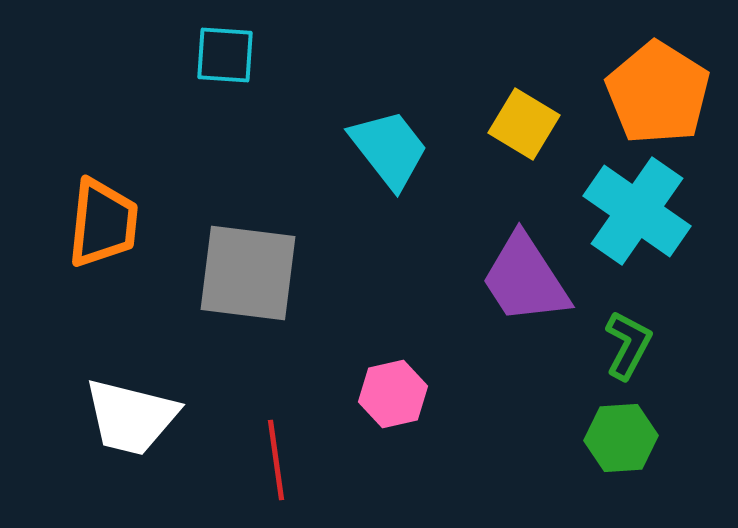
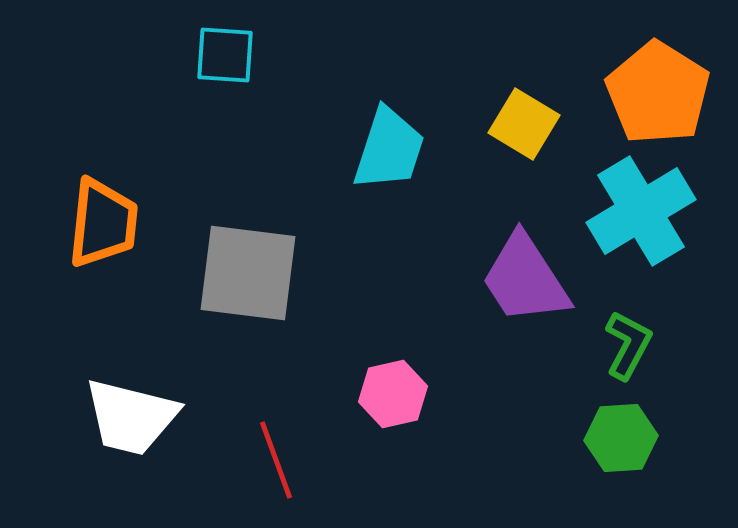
cyan trapezoid: rotated 56 degrees clockwise
cyan cross: moved 4 px right; rotated 24 degrees clockwise
red line: rotated 12 degrees counterclockwise
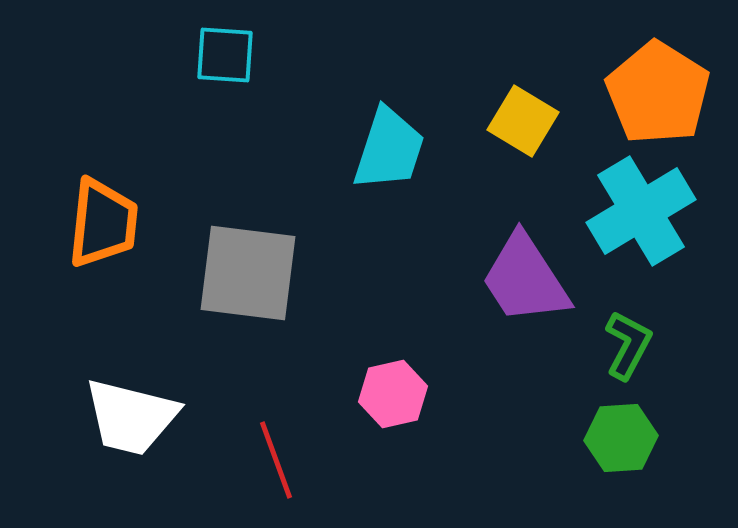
yellow square: moved 1 px left, 3 px up
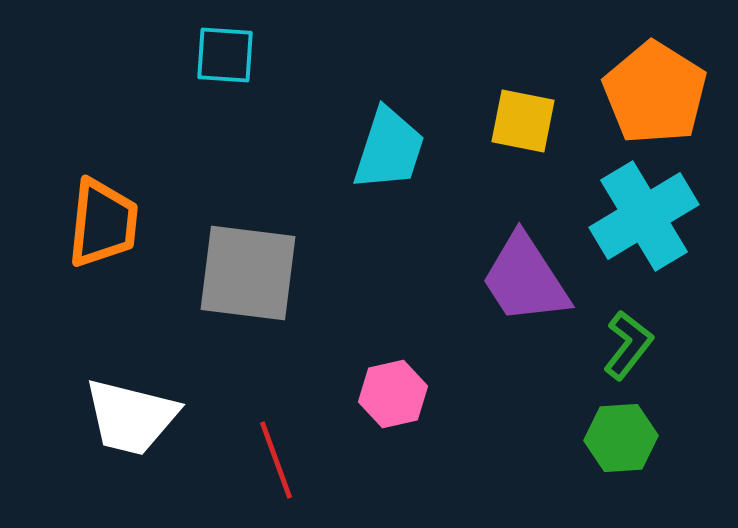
orange pentagon: moved 3 px left
yellow square: rotated 20 degrees counterclockwise
cyan cross: moved 3 px right, 5 px down
green L-shape: rotated 10 degrees clockwise
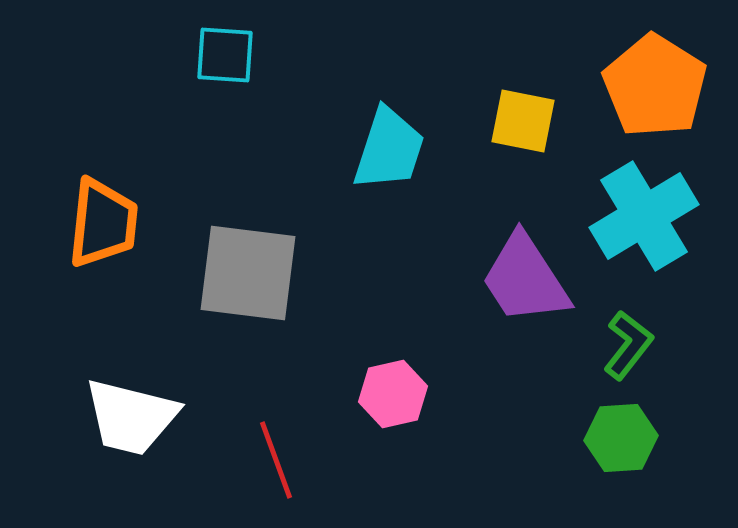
orange pentagon: moved 7 px up
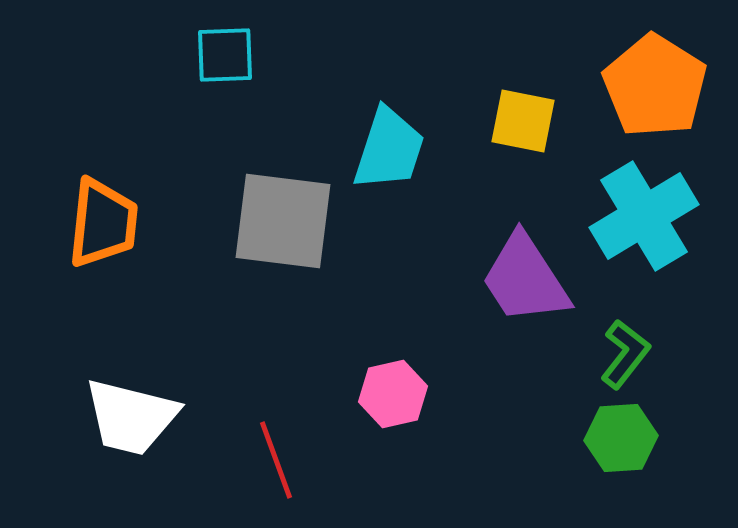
cyan square: rotated 6 degrees counterclockwise
gray square: moved 35 px right, 52 px up
green L-shape: moved 3 px left, 9 px down
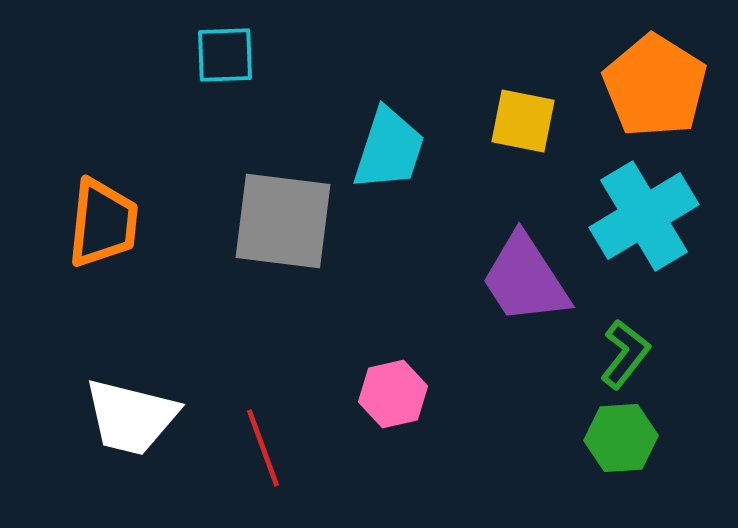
red line: moved 13 px left, 12 px up
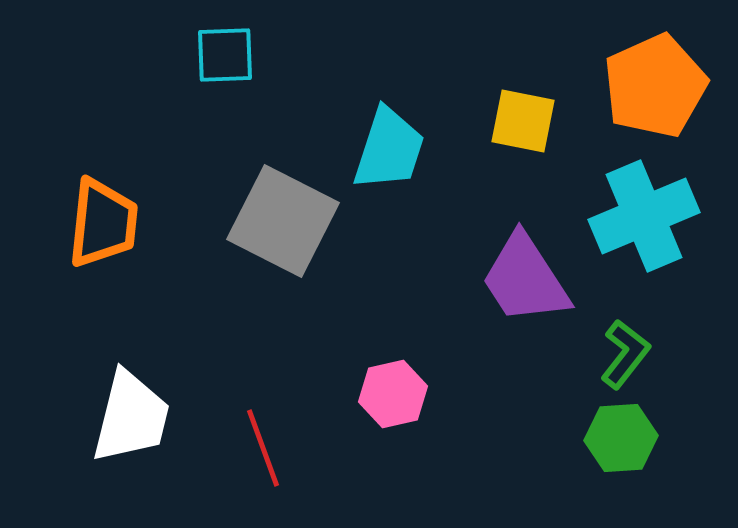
orange pentagon: rotated 16 degrees clockwise
cyan cross: rotated 8 degrees clockwise
gray square: rotated 20 degrees clockwise
white trapezoid: rotated 90 degrees counterclockwise
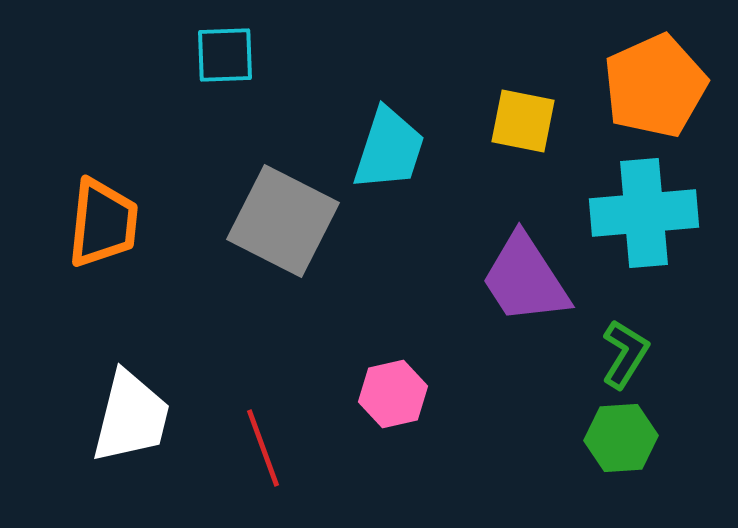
cyan cross: moved 3 px up; rotated 18 degrees clockwise
green L-shape: rotated 6 degrees counterclockwise
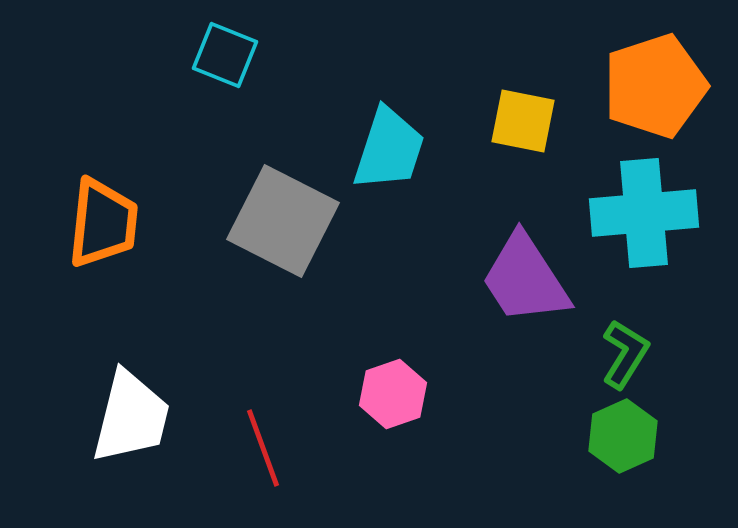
cyan square: rotated 24 degrees clockwise
orange pentagon: rotated 6 degrees clockwise
pink hexagon: rotated 6 degrees counterclockwise
green hexagon: moved 2 px right, 2 px up; rotated 20 degrees counterclockwise
